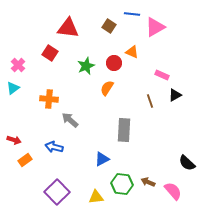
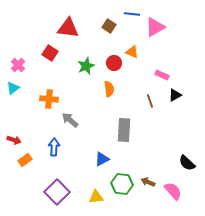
orange semicircle: moved 2 px right, 1 px down; rotated 140 degrees clockwise
blue arrow: rotated 78 degrees clockwise
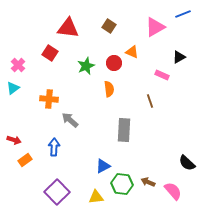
blue line: moved 51 px right; rotated 28 degrees counterclockwise
black triangle: moved 4 px right, 38 px up
blue triangle: moved 1 px right, 7 px down
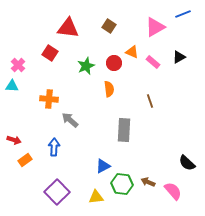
pink rectangle: moved 9 px left, 13 px up; rotated 16 degrees clockwise
cyan triangle: moved 1 px left, 2 px up; rotated 40 degrees clockwise
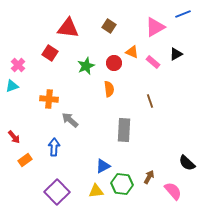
black triangle: moved 3 px left, 3 px up
cyan triangle: rotated 24 degrees counterclockwise
red arrow: moved 3 px up; rotated 32 degrees clockwise
brown arrow: moved 1 px right, 5 px up; rotated 96 degrees clockwise
yellow triangle: moved 6 px up
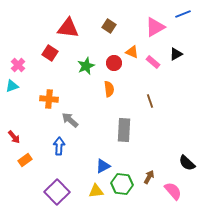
blue arrow: moved 5 px right, 1 px up
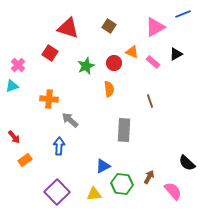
red triangle: rotated 10 degrees clockwise
yellow triangle: moved 2 px left, 3 px down
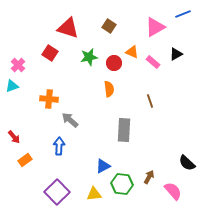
green star: moved 3 px right, 9 px up; rotated 12 degrees clockwise
